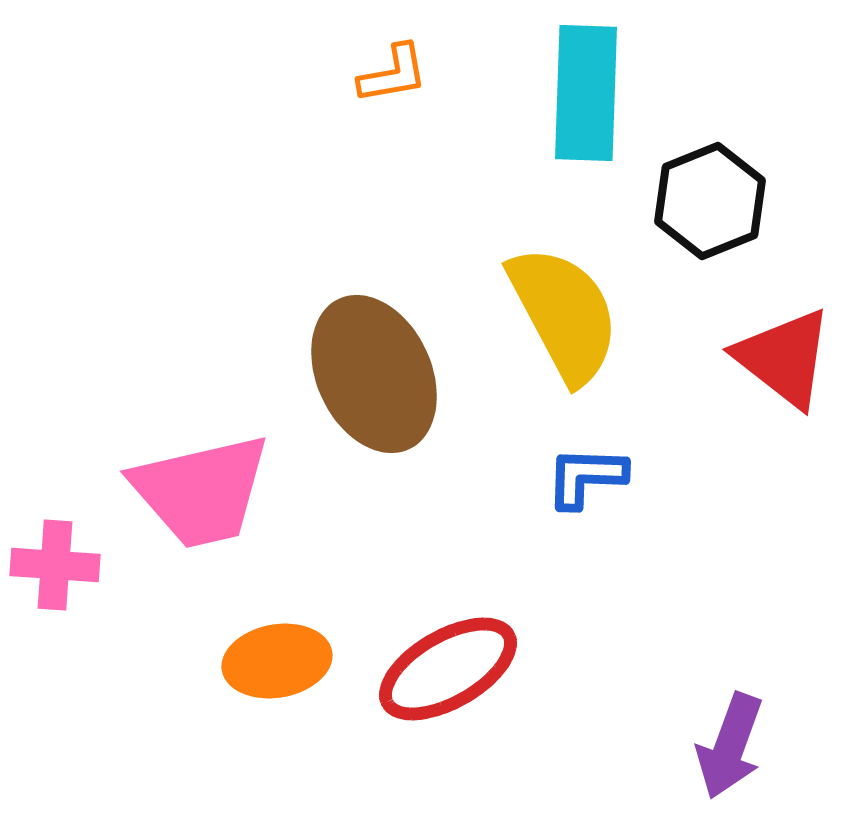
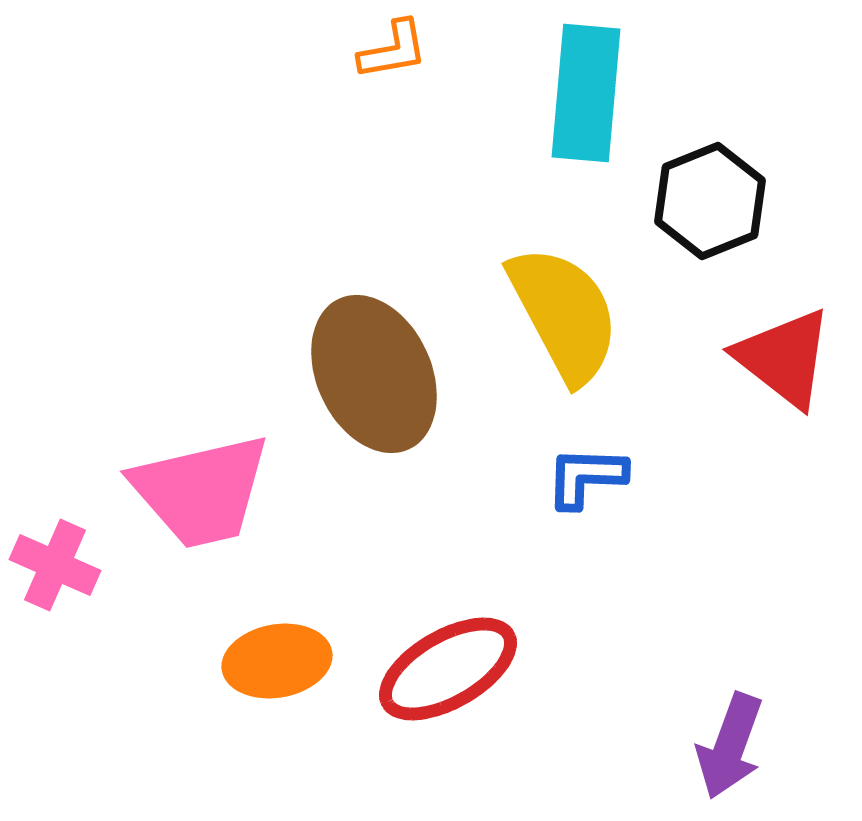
orange L-shape: moved 24 px up
cyan rectangle: rotated 3 degrees clockwise
pink cross: rotated 20 degrees clockwise
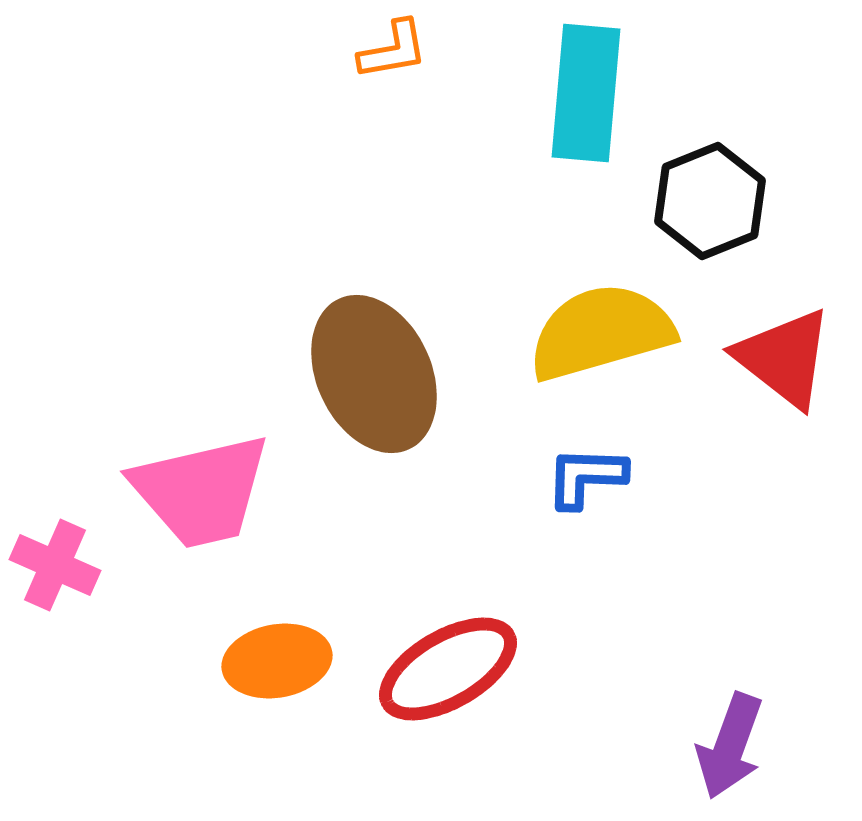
yellow semicircle: moved 37 px right, 18 px down; rotated 78 degrees counterclockwise
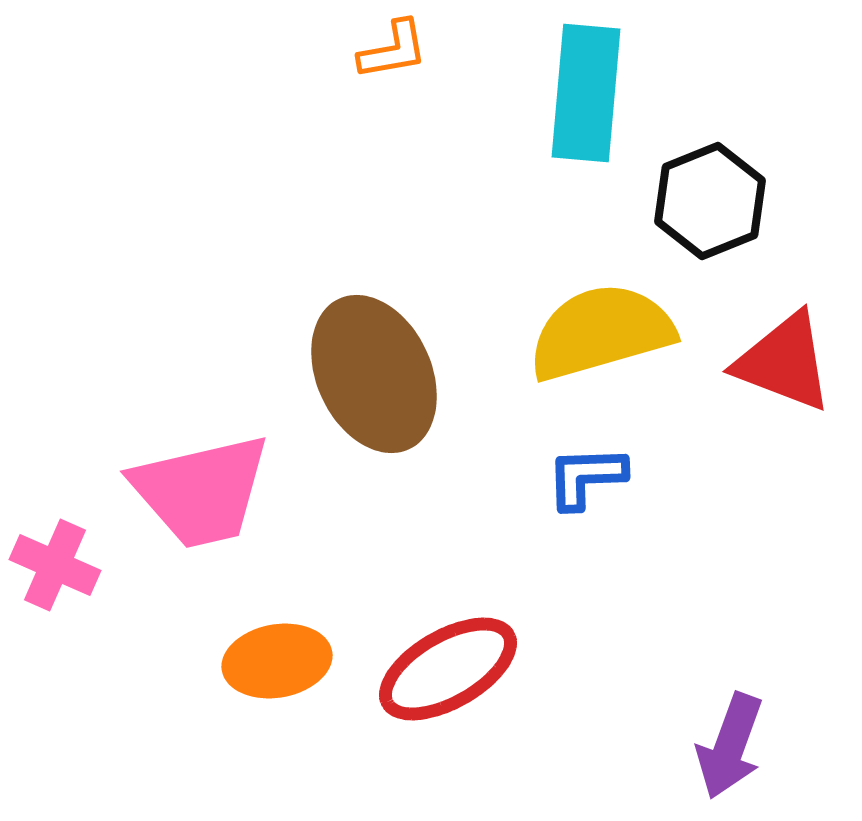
red triangle: moved 4 px down; rotated 17 degrees counterclockwise
blue L-shape: rotated 4 degrees counterclockwise
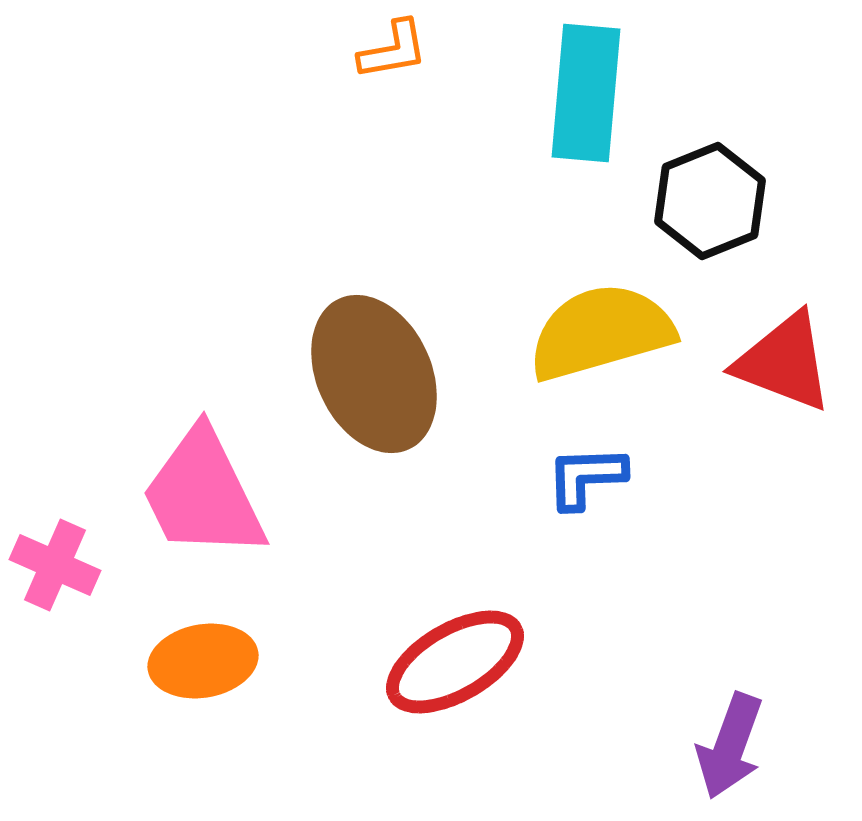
pink trapezoid: moved 2 px right, 3 px down; rotated 77 degrees clockwise
orange ellipse: moved 74 px left
red ellipse: moved 7 px right, 7 px up
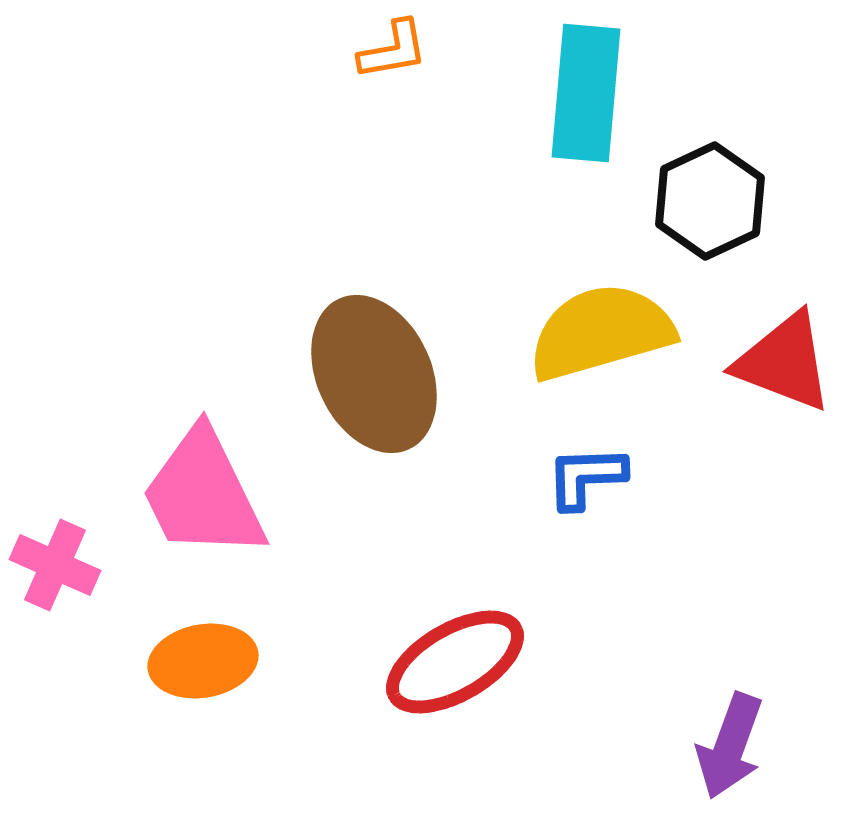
black hexagon: rotated 3 degrees counterclockwise
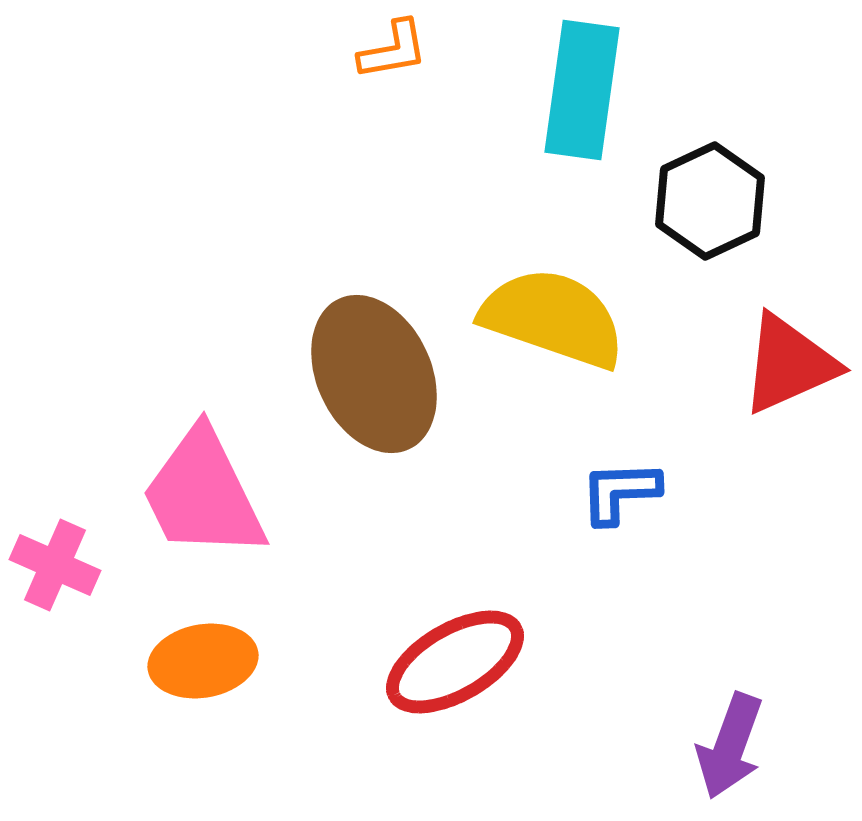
cyan rectangle: moved 4 px left, 3 px up; rotated 3 degrees clockwise
yellow semicircle: moved 48 px left, 14 px up; rotated 35 degrees clockwise
red triangle: moved 5 px right, 2 px down; rotated 45 degrees counterclockwise
blue L-shape: moved 34 px right, 15 px down
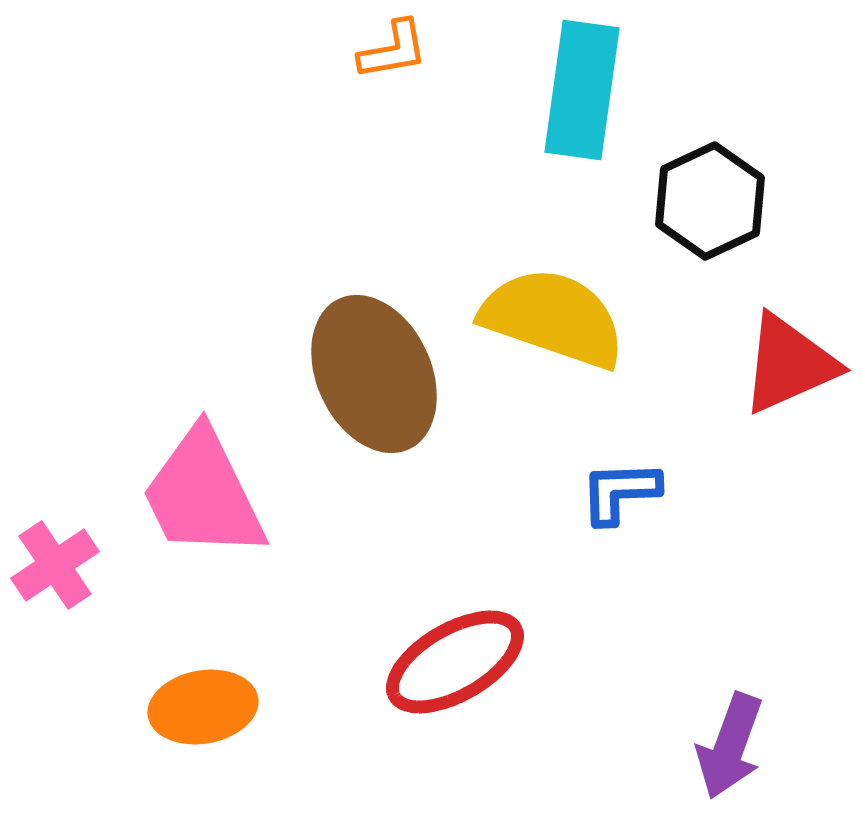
pink cross: rotated 32 degrees clockwise
orange ellipse: moved 46 px down
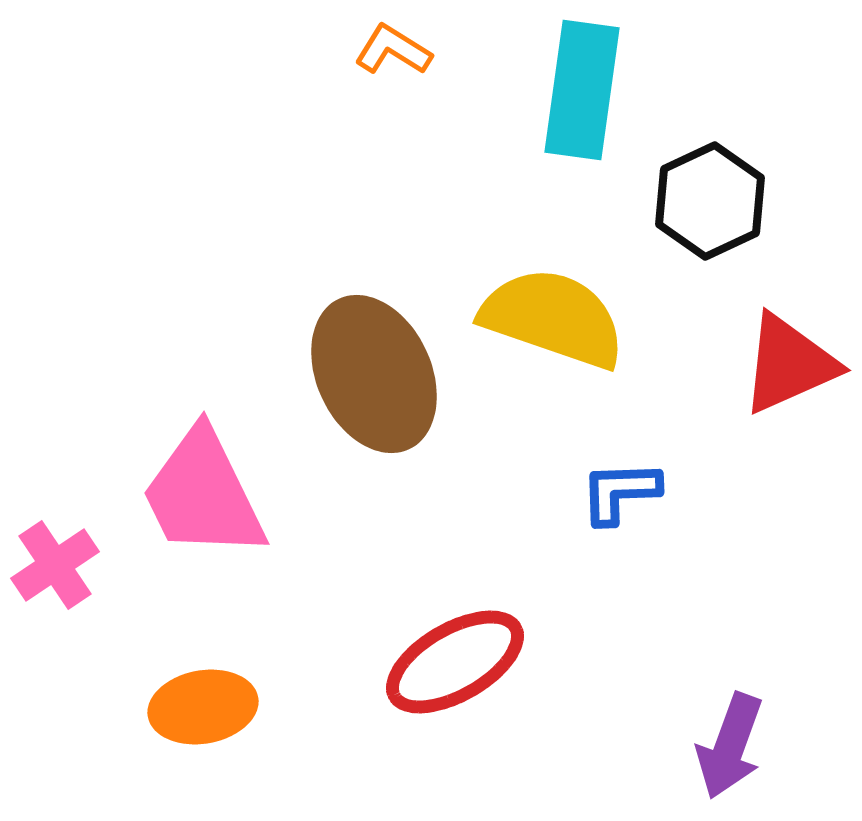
orange L-shape: rotated 138 degrees counterclockwise
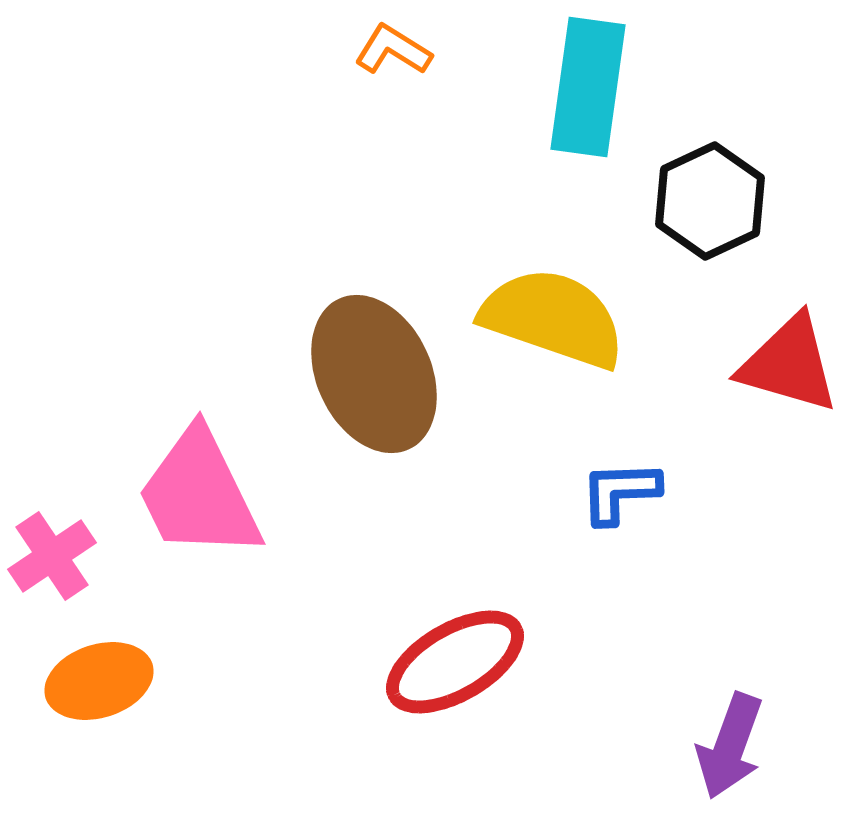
cyan rectangle: moved 6 px right, 3 px up
red triangle: rotated 40 degrees clockwise
pink trapezoid: moved 4 px left
pink cross: moved 3 px left, 9 px up
orange ellipse: moved 104 px left, 26 px up; rotated 8 degrees counterclockwise
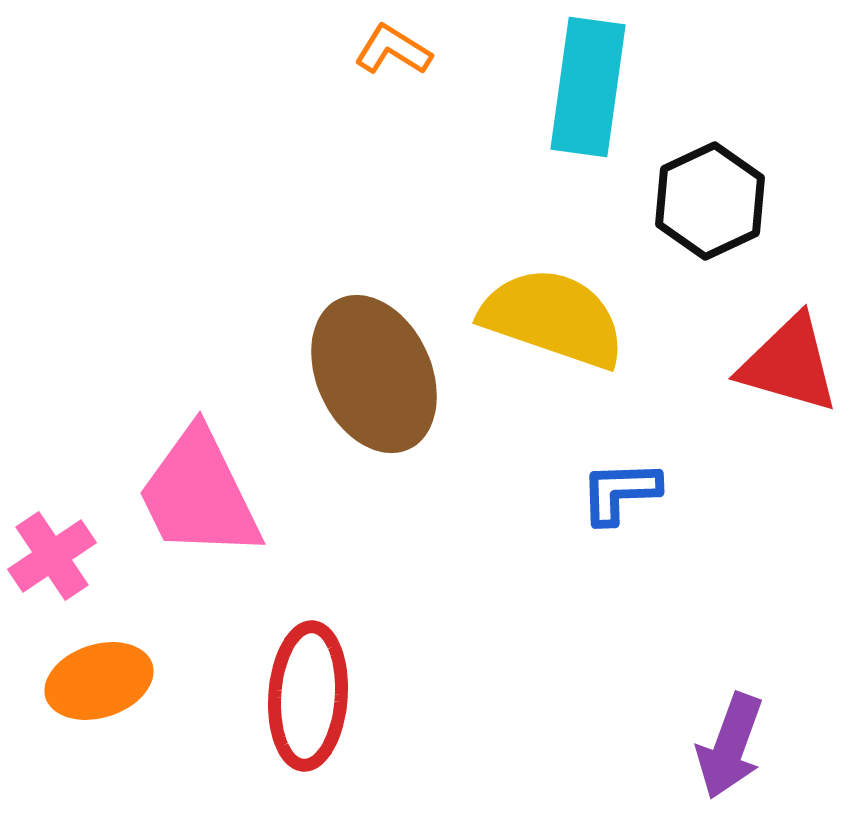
red ellipse: moved 147 px left, 34 px down; rotated 56 degrees counterclockwise
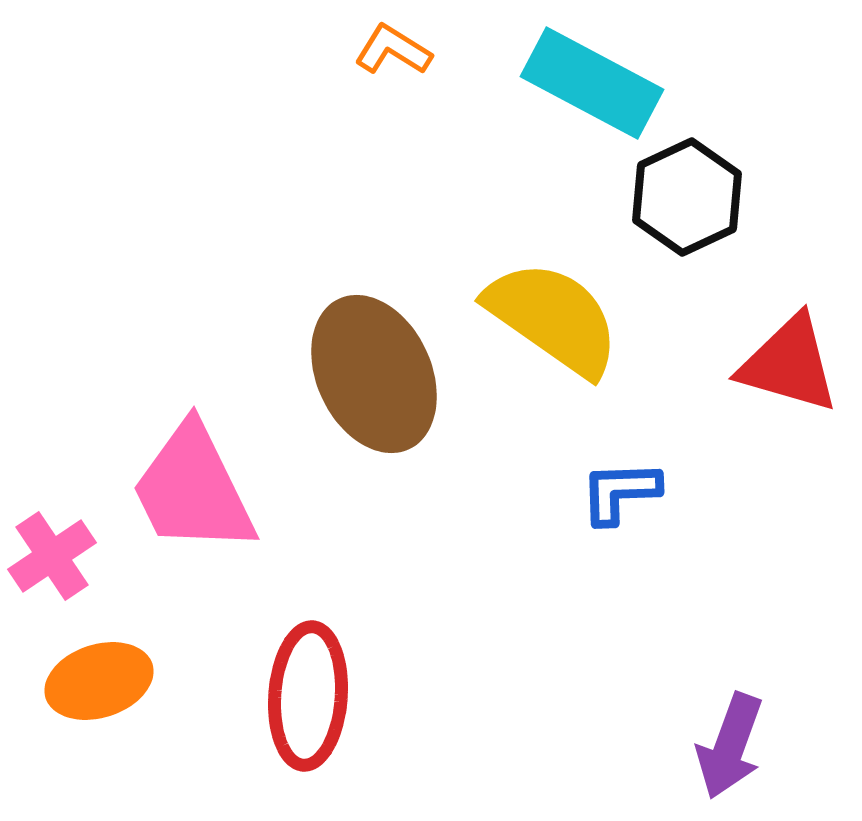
cyan rectangle: moved 4 px right, 4 px up; rotated 70 degrees counterclockwise
black hexagon: moved 23 px left, 4 px up
yellow semicircle: rotated 16 degrees clockwise
pink trapezoid: moved 6 px left, 5 px up
